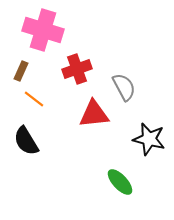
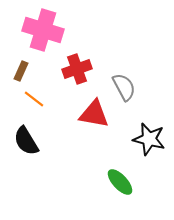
red triangle: rotated 16 degrees clockwise
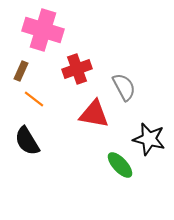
black semicircle: moved 1 px right
green ellipse: moved 17 px up
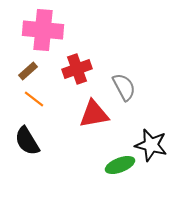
pink cross: rotated 12 degrees counterclockwise
brown rectangle: moved 7 px right; rotated 24 degrees clockwise
red triangle: rotated 20 degrees counterclockwise
black star: moved 2 px right, 6 px down
green ellipse: rotated 68 degrees counterclockwise
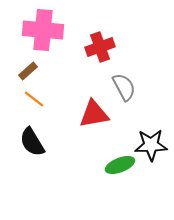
red cross: moved 23 px right, 22 px up
black semicircle: moved 5 px right, 1 px down
black star: rotated 16 degrees counterclockwise
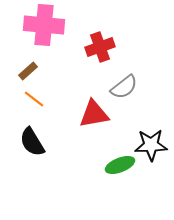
pink cross: moved 1 px right, 5 px up
gray semicircle: rotated 80 degrees clockwise
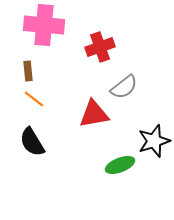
brown rectangle: rotated 54 degrees counterclockwise
black star: moved 3 px right, 4 px up; rotated 16 degrees counterclockwise
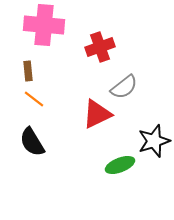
red triangle: moved 3 px right; rotated 16 degrees counterclockwise
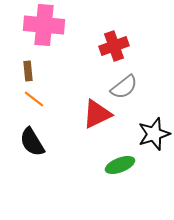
red cross: moved 14 px right, 1 px up
black star: moved 7 px up
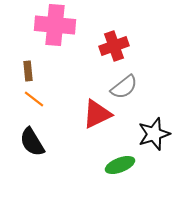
pink cross: moved 11 px right
